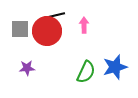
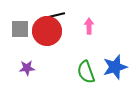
pink arrow: moved 5 px right, 1 px down
green semicircle: rotated 135 degrees clockwise
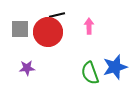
red circle: moved 1 px right, 1 px down
green semicircle: moved 4 px right, 1 px down
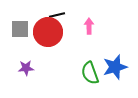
purple star: moved 1 px left
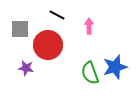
black line: rotated 42 degrees clockwise
red circle: moved 13 px down
purple star: rotated 14 degrees clockwise
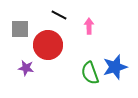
black line: moved 2 px right
